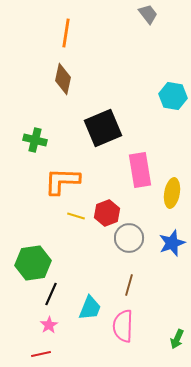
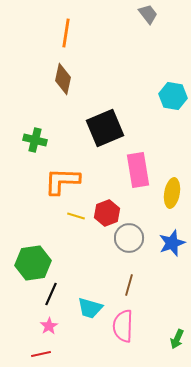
black square: moved 2 px right
pink rectangle: moved 2 px left
cyan trapezoid: rotated 84 degrees clockwise
pink star: moved 1 px down
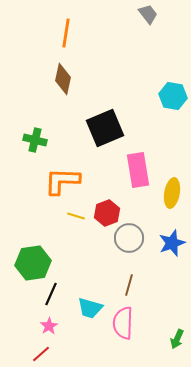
pink semicircle: moved 3 px up
red line: rotated 30 degrees counterclockwise
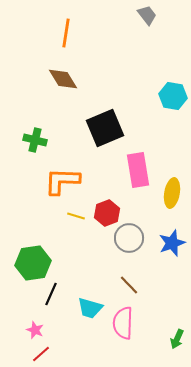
gray trapezoid: moved 1 px left, 1 px down
brown diamond: rotated 44 degrees counterclockwise
brown line: rotated 60 degrees counterclockwise
pink star: moved 14 px left, 4 px down; rotated 18 degrees counterclockwise
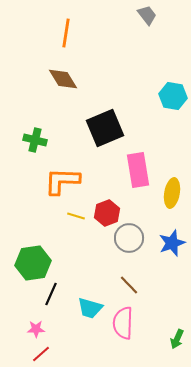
pink star: moved 1 px right, 1 px up; rotated 24 degrees counterclockwise
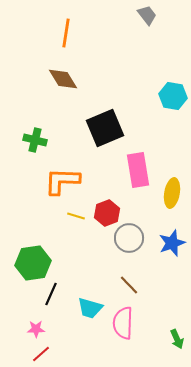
green arrow: rotated 48 degrees counterclockwise
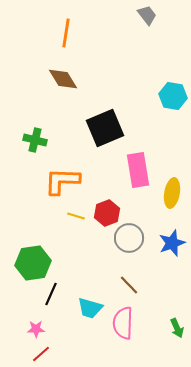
green arrow: moved 11 px up
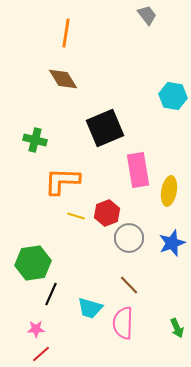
yellow ellipse: moved 3 px left, 2 px up
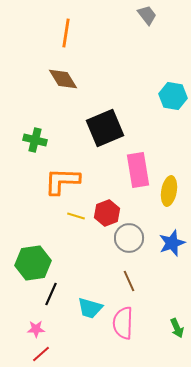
brown line: moved 4 px up; rotated 20 degrees clockwise
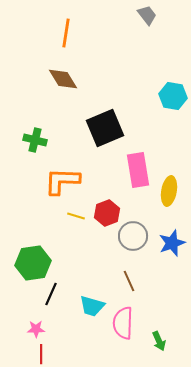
gray circle: moved 4 px right, 2 px up
cyan trapezoid: moved 2 px right, 2 px up
green arrow: moved 18 px left, 13 px down
red line: rotated 48 degrees counterclockwise
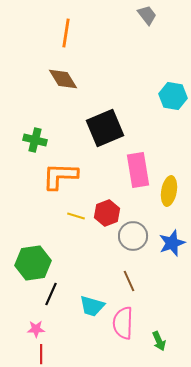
orange L-shape: moved 2 px left, 5 px up
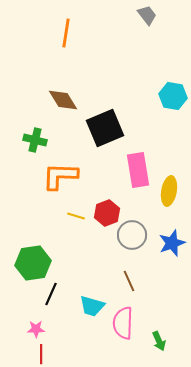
brown diamond: moved 21 px down
gray circle: moved 1 px left, 1 px up
